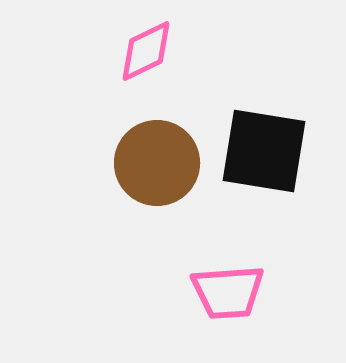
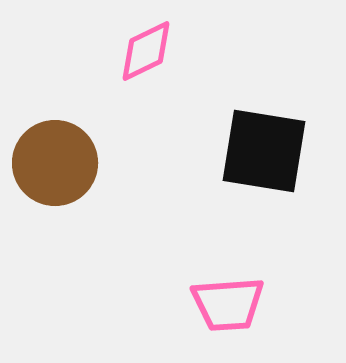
brown circle: moved 102 px left
pink trapezoid: moved 12 px down
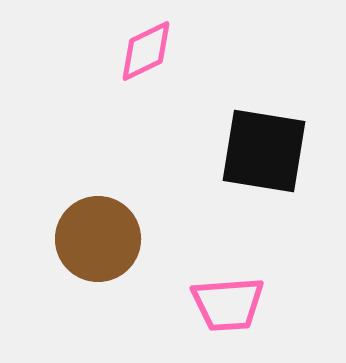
brown circle: moved 43 px right, 76 px down
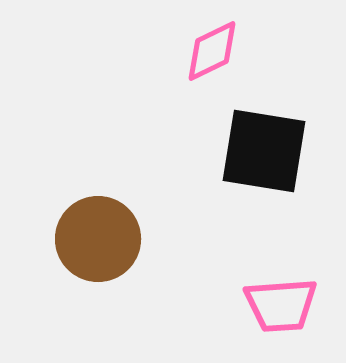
pink diamond: moved 66 px right
pink trapezoid: moved 53 px right, 1 px down
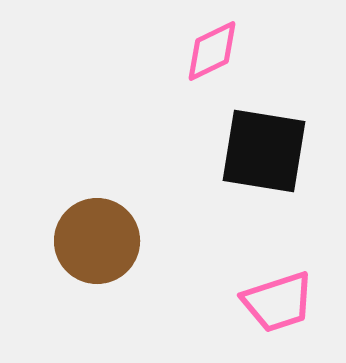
brown circle: moved 1 px left, 2 px down
pink trapezoid: moved 3 px left, 3 px up; rotated 14 degrees counterclockwise
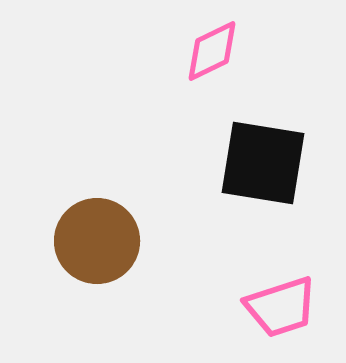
black square: moved 1 px left, 12 px down
pink trapezoid: moved 3 px right, 5 px down
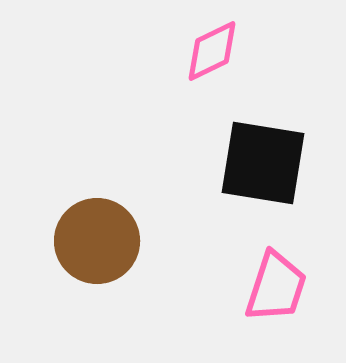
pink trapezoid: moved 5 px left, 20 px up; rotated 54 degrees counterclockwise
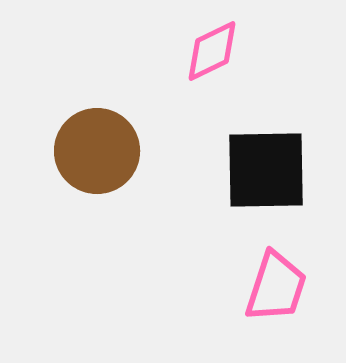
black square: moved 3 px right, 7 px down; rotated 10 degrees counterclockwise
brown circle: moved 90 px up
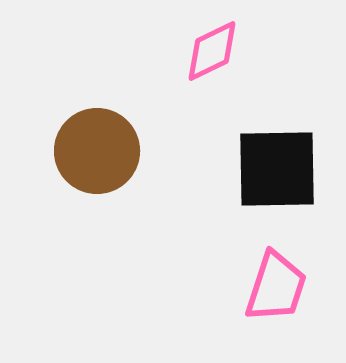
black square: moved 11 px right, 1 px up
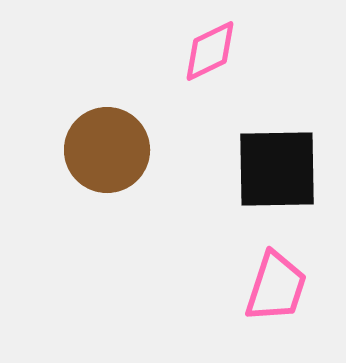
pink diamond: moved 2 px left
brown circle: moved 10 px right, 1 px up
